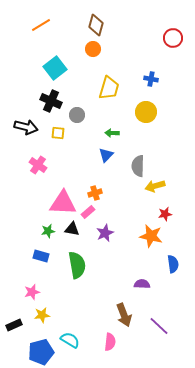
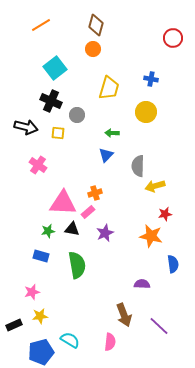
yellow star: moved 2 px left, 1 px down
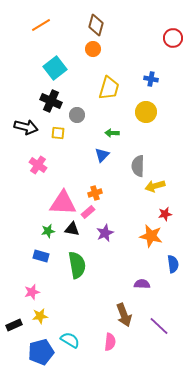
blue triangle: moved 4 px left
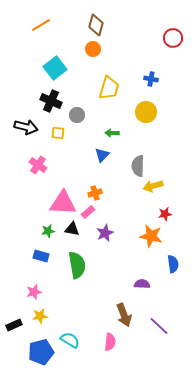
yellow arrow: moved 2 px left
pink star: moved 2 px right
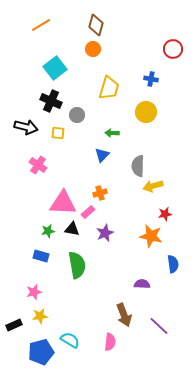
red circle: moved 11 px down
orange cross: moved 5 px right
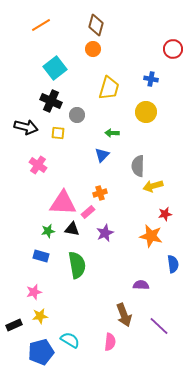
purple semicircle: moved 1 px left, 1 px down
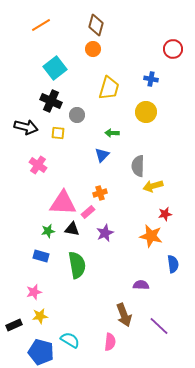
blue pentagon: rotated 30 degrees clockwise
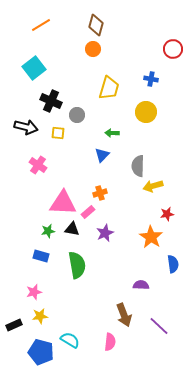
cyan square: moved 21 px left
red star: moved 2 px right
orange star: moved 1 px down; rotated 20 degrees clockwise
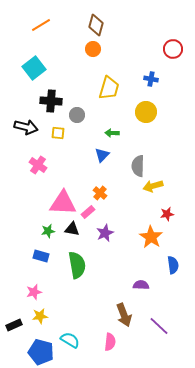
black cross: rotated 20 degrees counterclockwise
orange cross: rotated 32 degrees counterclockwise
blue semicircle: moved 1 px down
